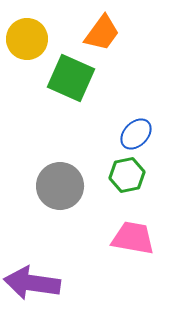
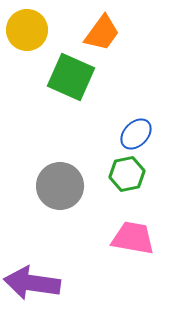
yellow circle: moved 9 px up
green square: moved 1 px up
green hexagon: moved 1 px up
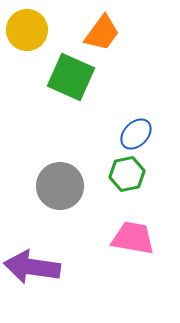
purple arrow: moved 16 px up
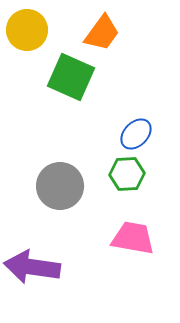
green hexagon: rotated 8 degrees clockwise
